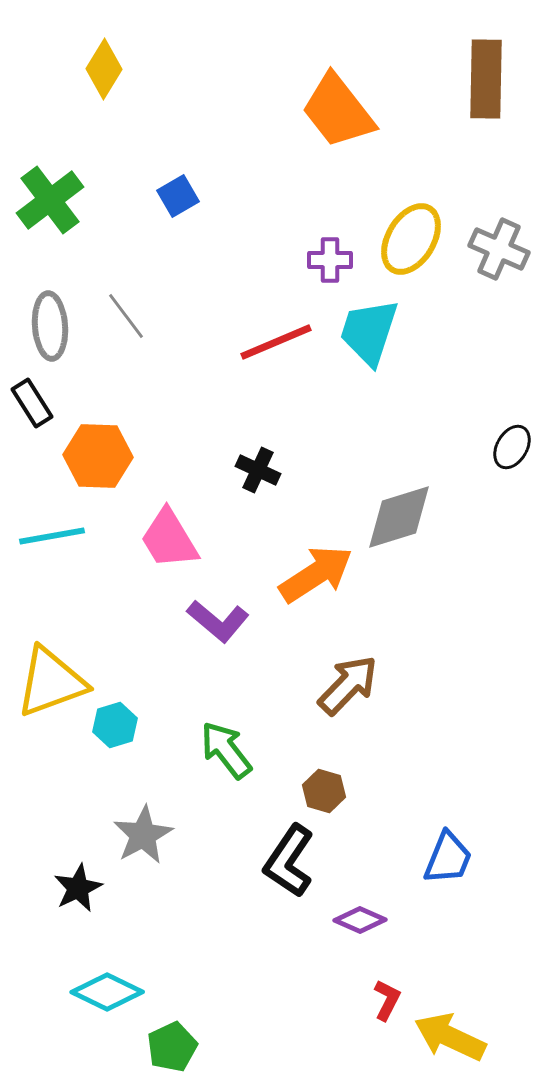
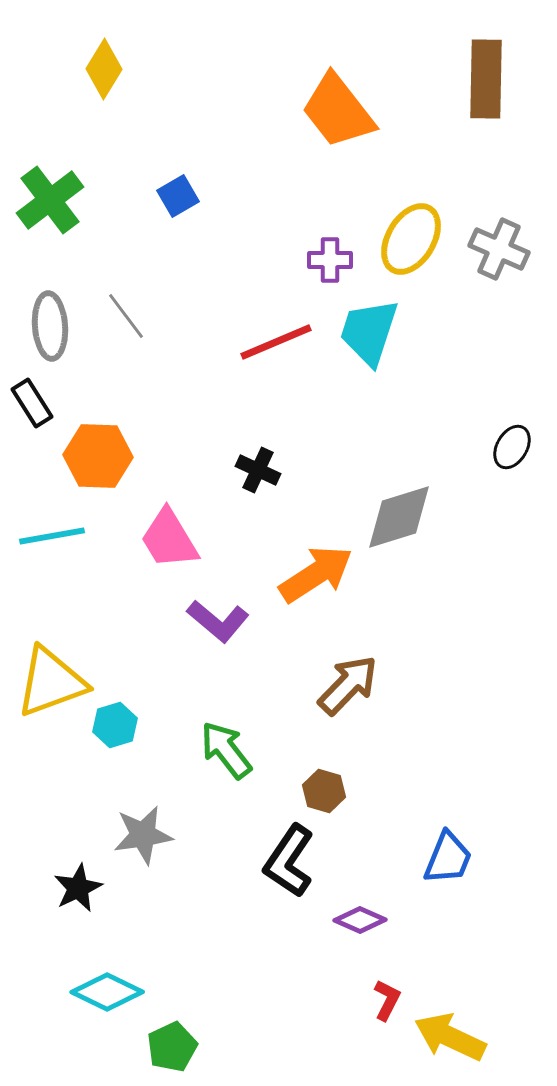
gray star: rotated 20 degrees clockwise
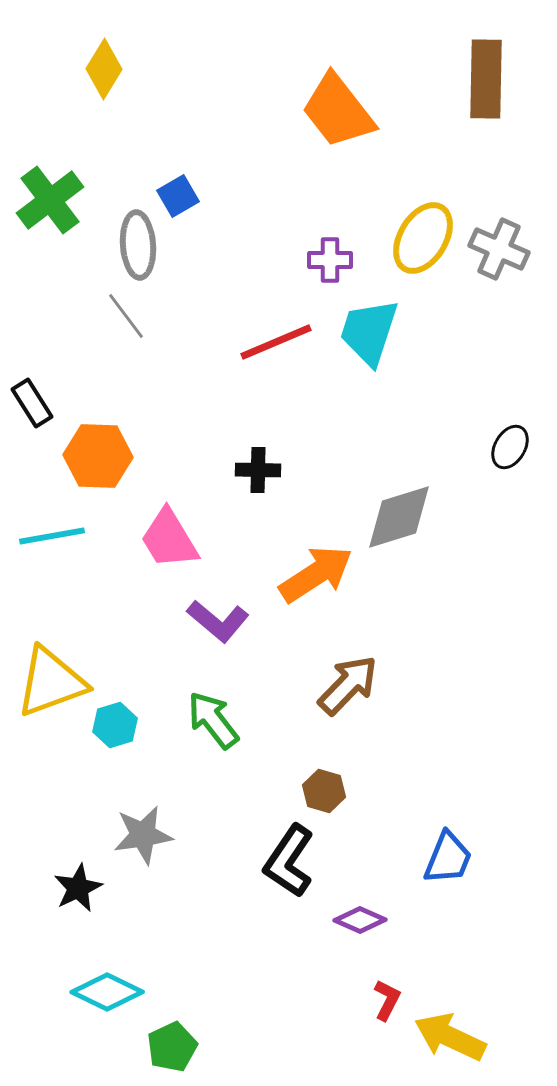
yellow ellipse: moved 12 px right, 1 px up
gray ellipse: moved 88 px right, 81 px up
black ellipse: moved 2 px left
black cross: rotated 24 degrees counterclockwise
green arrow: moved 13 px left, 30 px up
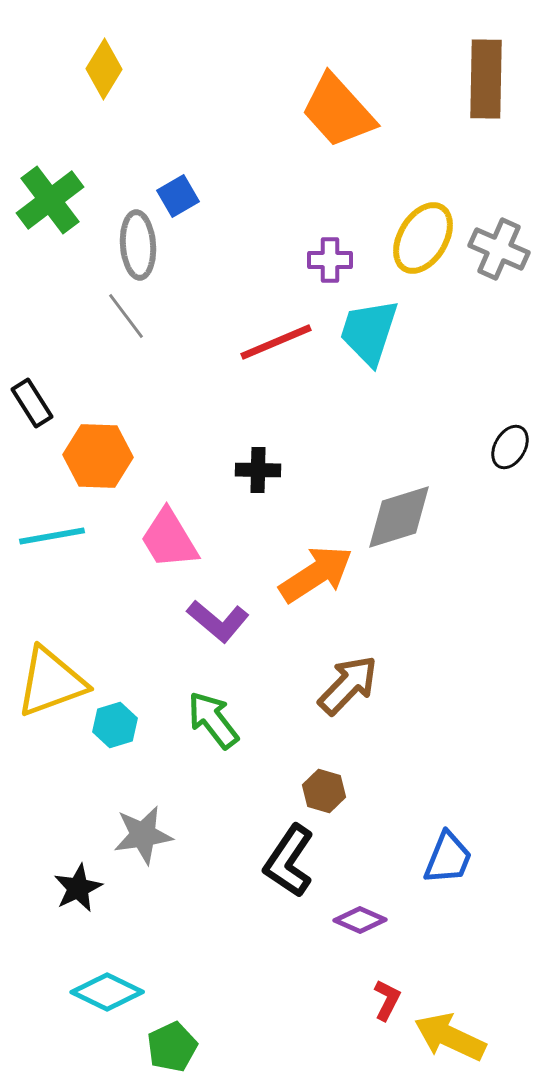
orange trapezoid: rotated 4 degrees counterclockwise
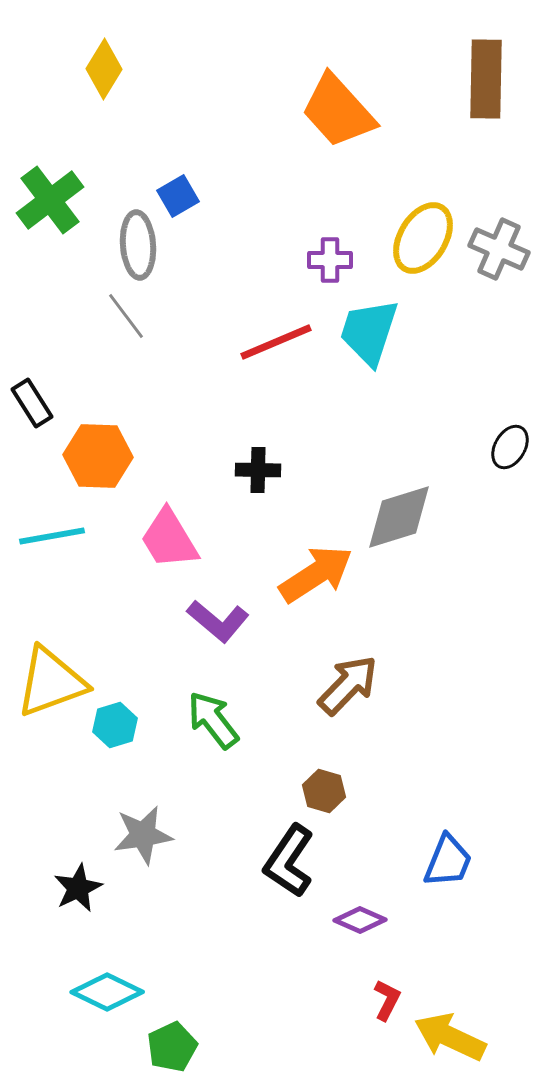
blue trapezoid: moved 3 px down
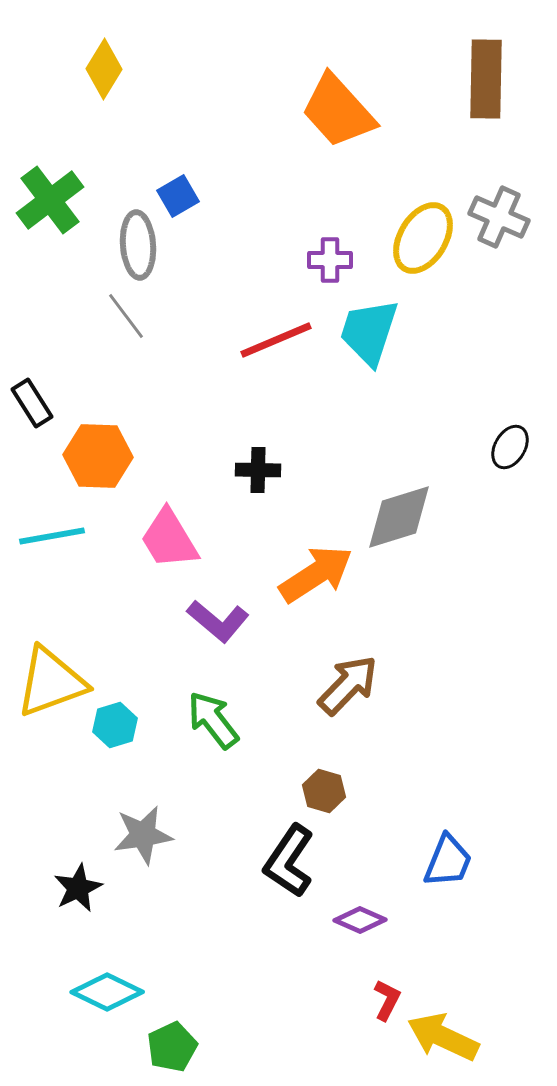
gray cross: moved 32 px up
red line: moved 2 px up
yellow arrow: moved 7 px left
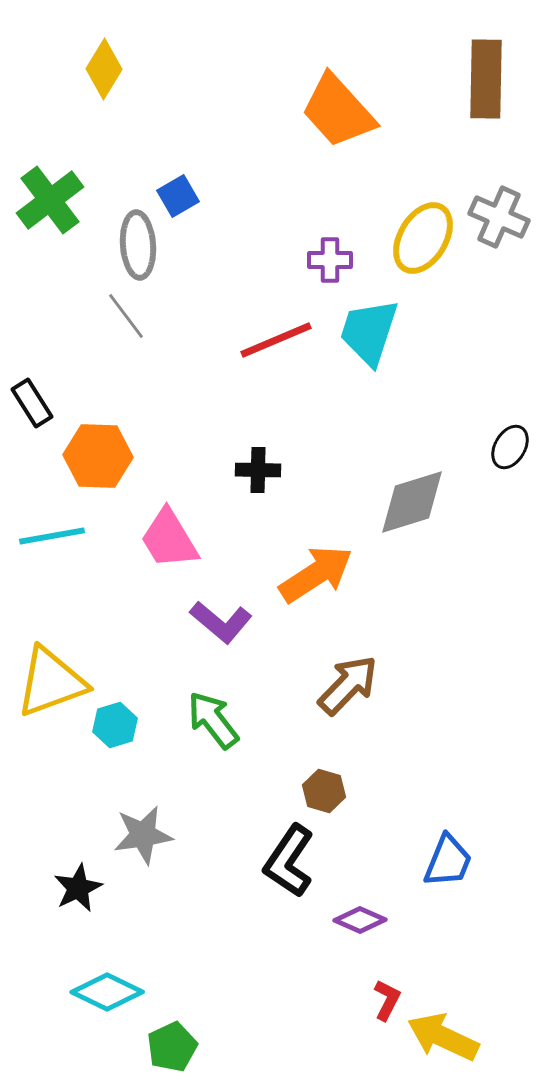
gray diamond: moved 13 px right, 15 px up
purple L-shape: moved 3 px right, 1 px down
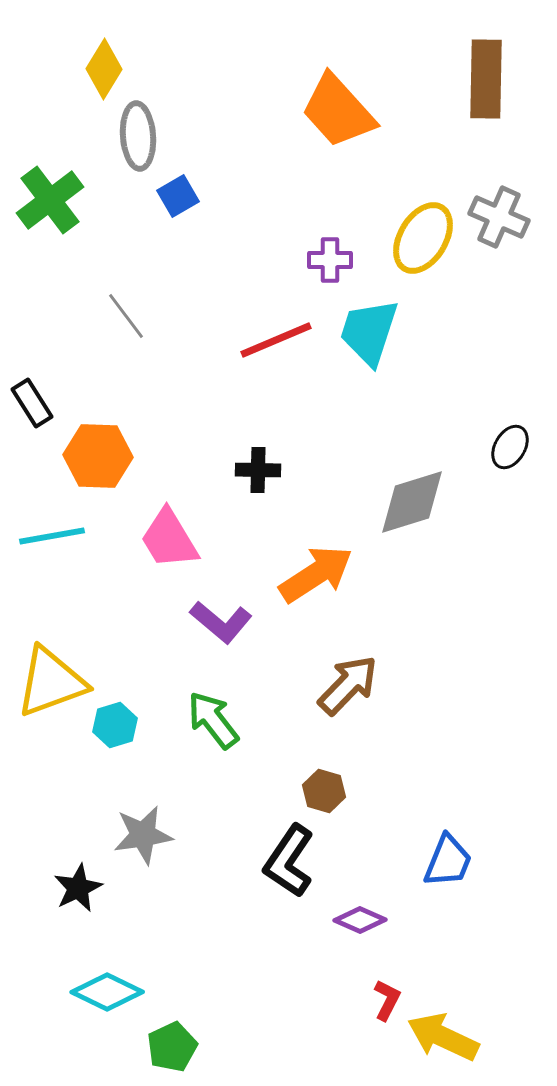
gray ellipse: moved 109 px up
